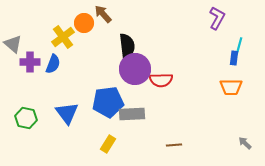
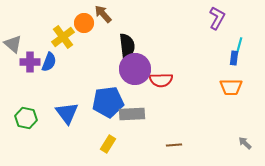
blue semicircle: moved 4 px left, 2 px up
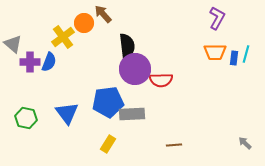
cyan line: moved 7 px right, 8 px down
orange trapezoid: moved 16 px left, 35 px up
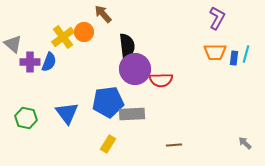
orange circle: moved 9 px down
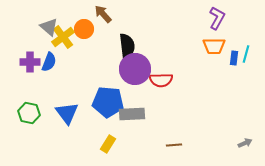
orange circle: moved 3 px up
gray triangle: moved 36 px right, 17 px up
orange trapezoid: moved 1 px left, 6 px up
blue pentagon: rotated 12 degrees clockwise
green hexagon: moved 3 px right, 5 px up
gray arrow: rotated 112 degrees clockwise
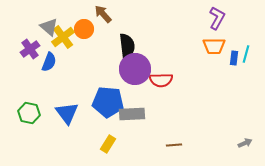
purple cross: moved 13 px up; rotated 36 degrees counterclockwise
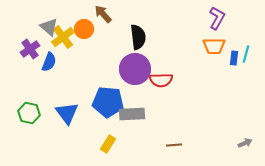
black semicircle: moved 11 px right, 9 px up
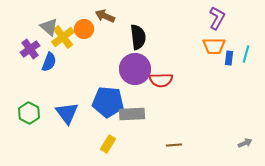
brown arrow: moved 2 px right, 2 px down; rotated 24 degrees counterclockwise
blue rectangle: moved 5 px left
green hexagon: rotated 15 degrees clockwise
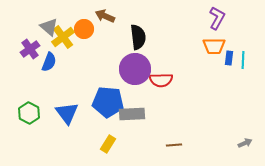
cyan line: moved 3 px left, 6 px down; rotated 12 degrees counterclockwise
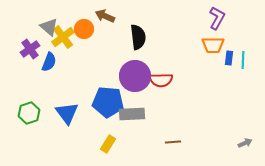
orange trapezoid: moved 1 px left, 1 px up
purple circle: moved 7 px down
green hexagon: rotated 15 degrees clockwise
brown line: moved 1 px left, 3 px up
